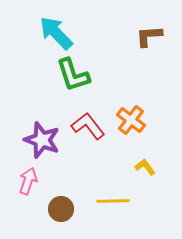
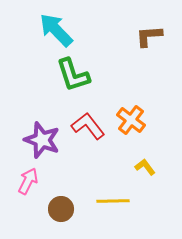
cyan arrow: moved 3 px up
pink arrow: rotated 8 degrees clockwise
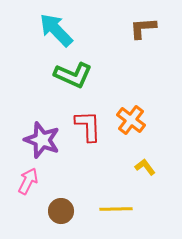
brown L-shape: moved 6 px left, 8 px up
green L-shape: rotated 48 degrees counterclockwise
red L-shape: rotated 36 degrees clockwise
yellow line: moved 3 px right, 8 px down
brown circle: moved 2 px down
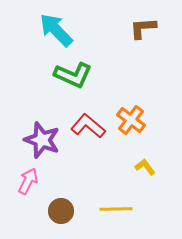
red L-shape: rotated 48 degrees counterclockwise
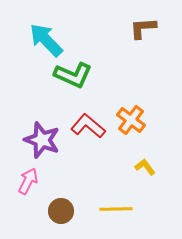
cyan arrow: moved 10 px left, 10 px down
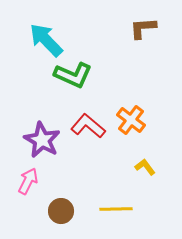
purple star: rotated 9 degrees clockwise
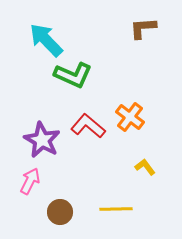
orange cross: moved 1 px left, 3 px up
pink arrow: moved 2 px right
brown circle: moved 1 px left, 1 px down
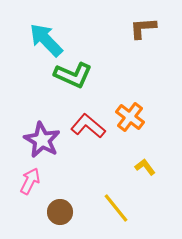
yellow line: moved 1 px up; rotated 52 degrees clockwise
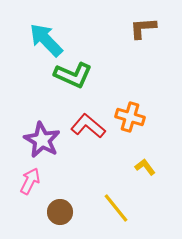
orange cross: rotated 20 degrees counterclockwise
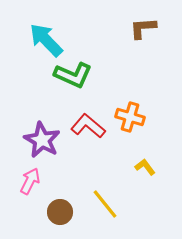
yellow line: moved 11 px left, 4 px up
